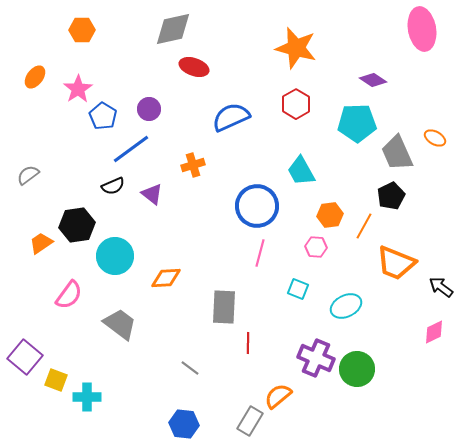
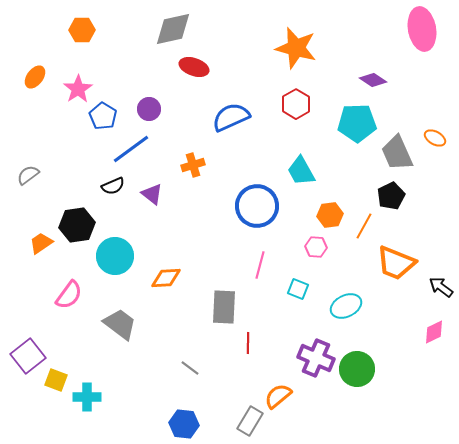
pink line at (260, 253): moved 12 px down
purple square at (25, 357): moved 3 px right, 1 px up; rotated 12 degrees clockwise
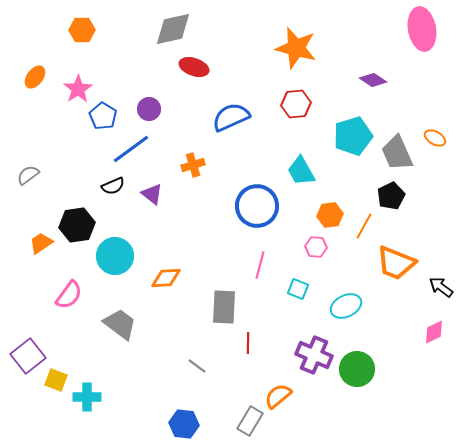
red hexagon at (296, 104): rotated 24 degrees clockwise
cyan pentagon at (357, 123): moved 4 px left, 13 px down; rotated 15 degrees counterclockwise
purple cross at (316, 358): moved 2 px left, 3 px up
gray line at (190, 368): moved 7 px right, 2 px up
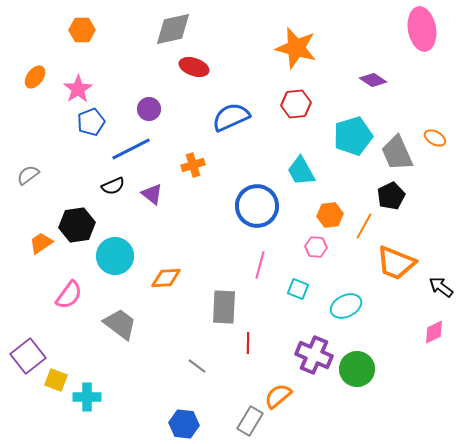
blue pentagon at (103, 116): moved 12 px left, 6 px down; rotated 20 degrees clockwise
blue line at (131, 149): rotated 9 degrees clockwise
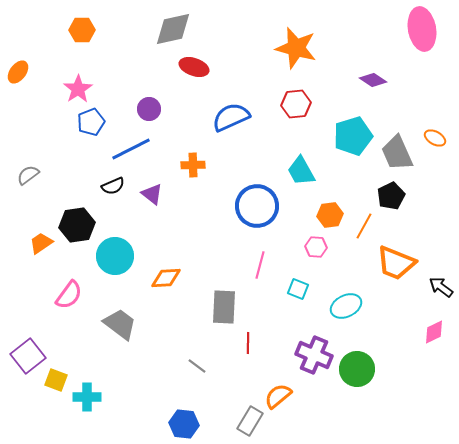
orange ellipse at (35, 77): moved 17 px left, 5 px up
orange cross at (193, 165): rotated 15 degrees clockwise
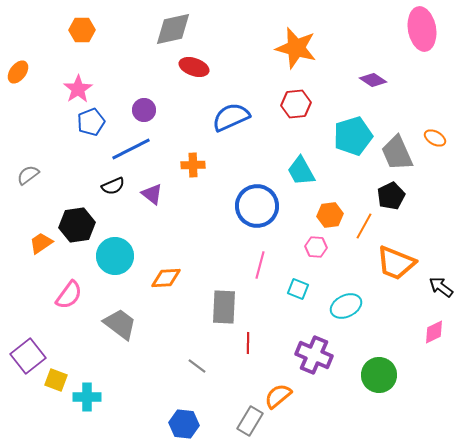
purple circle at (149, 109): moved 5 px left, 1 px down
green circle at (357, 369): moved 22 px right, 6 px down
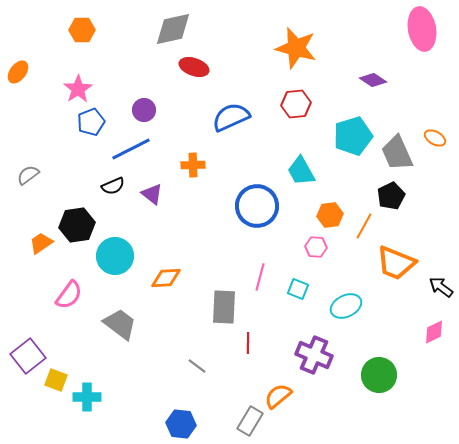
pink line at (260, 265): moved 12 px down
blue hexagon at (184, 424): moved 3 px left
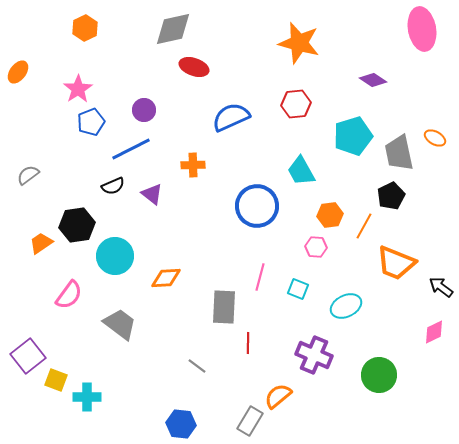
orange hexagon at (82, 30): moved 3 px right, 2 px up; rotated 25 degrees counterclockwise
orange star at (296, 48): moved 3 px right, 5 px up
gray trapezoid at (397, 153): moved 2 px right; rotated 12 degrees clockwise
